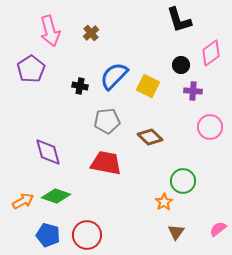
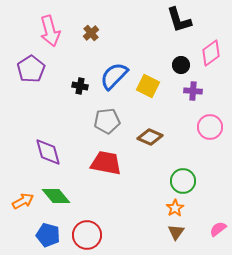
brown diamond: rotated 20 degrees counterclockwise
green diamond: rotated 32 degrees clockwise
orange star: moved 11 px right, 6 px down
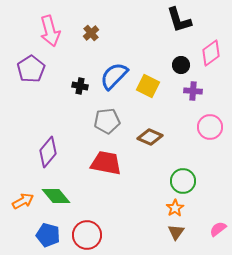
purple diamond: rotated 56 degrees clockwise
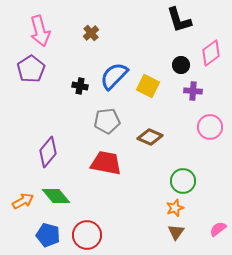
pink arrow: moved 10 px left
orange star: rotated 12 degrees clockwise
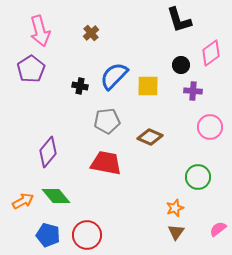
yellow square: rotated 25 degrees counterclockwise
green circle: moved 15 px right, 4 px up
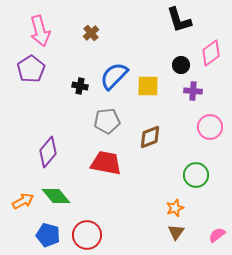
brown diamond: rotated 45 degrees counterclockwise
green circle: moved 2 px left, 2 px up
pink semicircle: moved 1 px left, 6 px down
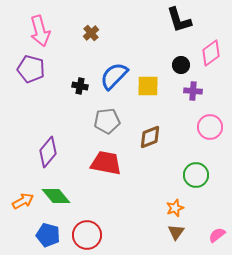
purple pentagon: rotated 24 degrees counterclockwise
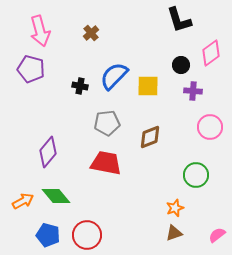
gray pentagon: moved 2 px down
brown triangle: moved 2 px left, 1 px down; rotated 36 degrees clockwise
